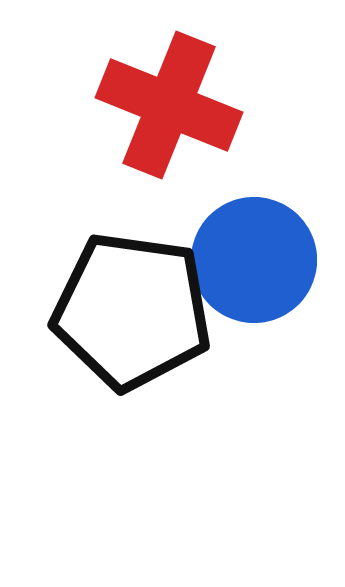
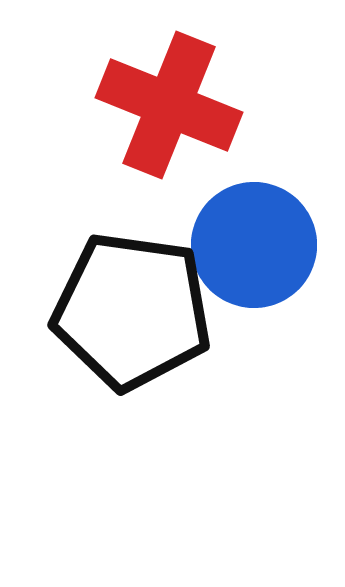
blue circle: moved 15 px up
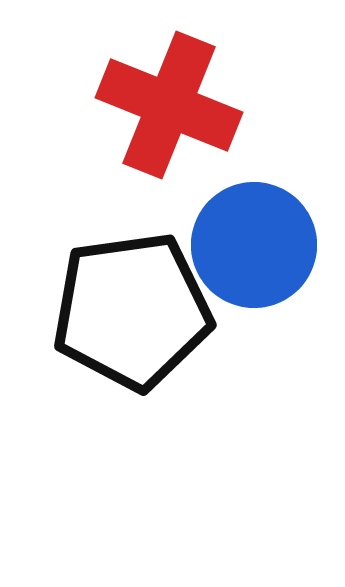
black pentagon: rotated 16 degrees counterclockwise
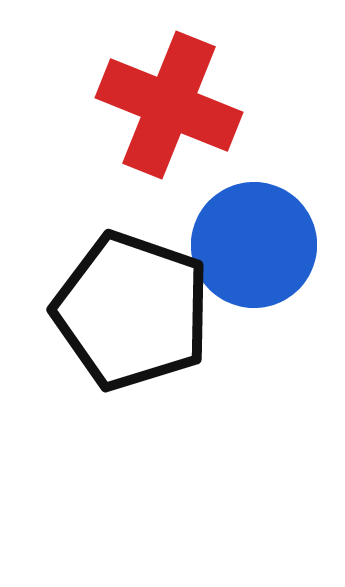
black pentagon: rotated 27 degrees clockwise
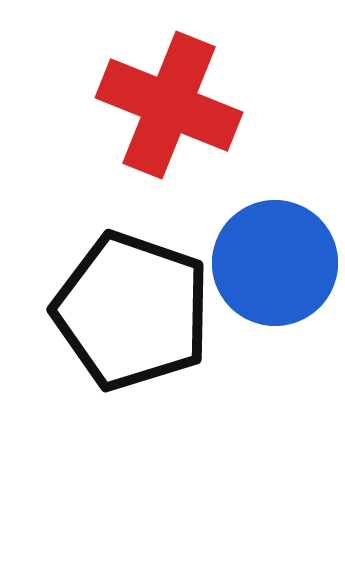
blue circle: moved 21 px right, 18 px down
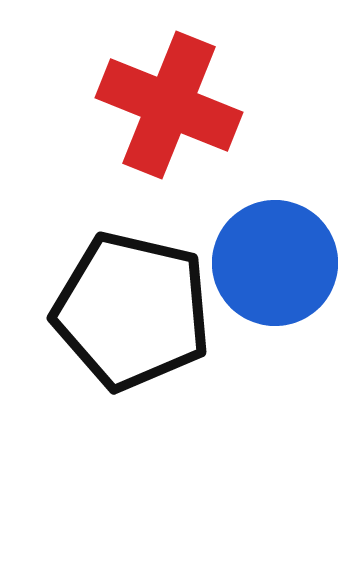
black pentagon: rotated 6 degrees counterclockwise
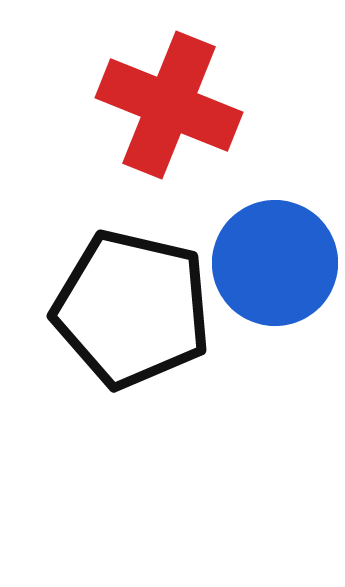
black pentagon: moved 2 px up
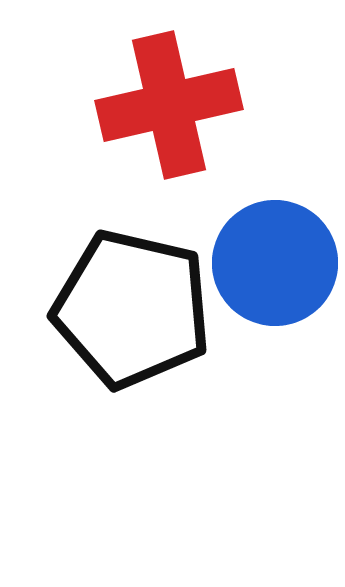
red cross: rotated 35 degrees counterclockwise
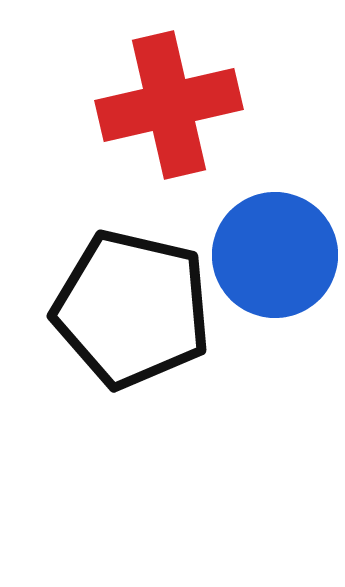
blue circle: moved 8 px up
